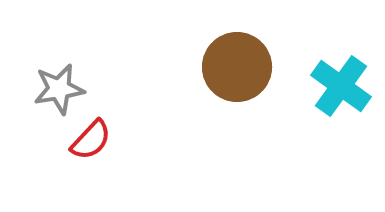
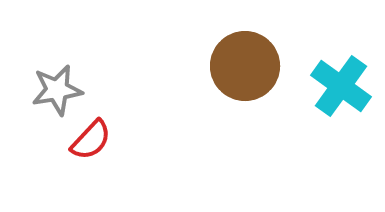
brown circle: moved 8 px right, 1 px up
gray star: moved 2 px left, 1 px down
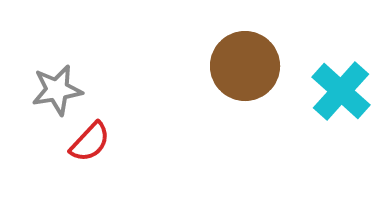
cyan cross: moved 5 px down; rotated 6 degrees clockwise
red semicircle: moved 1 px left, 2 px down
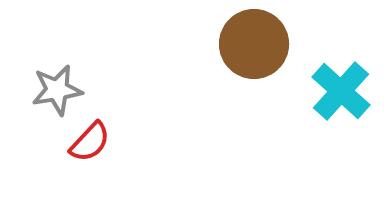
brown circle: moved 9 px right, 22 px up
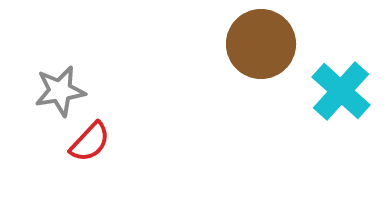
brown circle: moved 7 px right
gray star: moved 3 px right, 1 px down
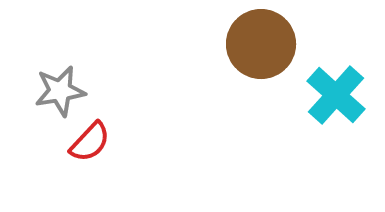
cyan cross: moved 5 px left, 4 px down
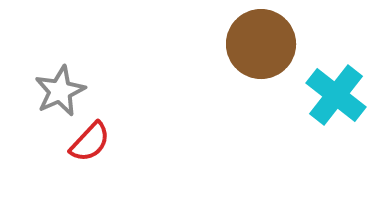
gray star: rotated 15 degrees counterclockwise
cyan cross: rotated 4 degrees counterclockwise
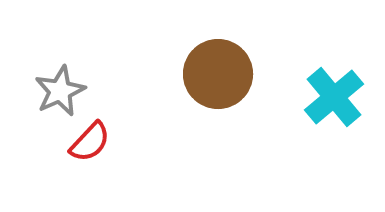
brown circle: moved 43 px left, 30 px down
cyan cross: moved 2 px left, 2 px down; rotated 12 degrees clockwise
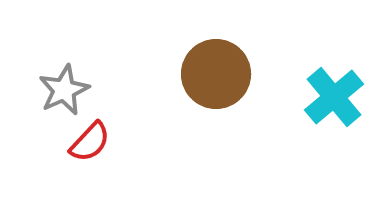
brown circle: moved 2 px left
gray star: moved 4 px right, 1 px up
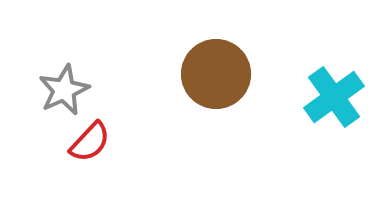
cyan cross: rotated 4 degrees clockwise
